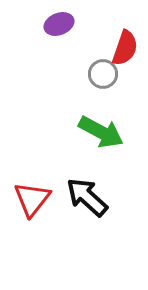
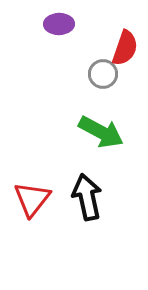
purple ellipse: rotated 20 degrees clockwise
black arrow: rotated 36 degrees clockwise
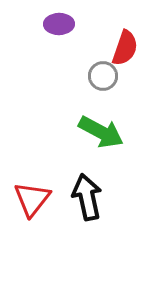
gray circle: moved 2 px down
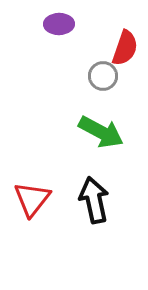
black arrow: moved 7 px right, 3 px down
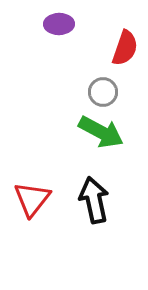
gray circle: moved 16 px down
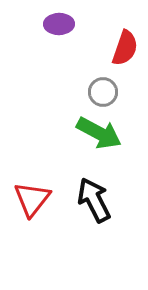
green arrow: moved 2 px left, 1 px down
black arrow: rotated 15 degrees counterclockwise
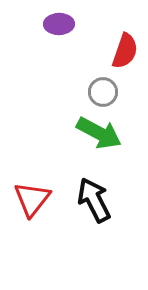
red semicircle: moved 3 px down
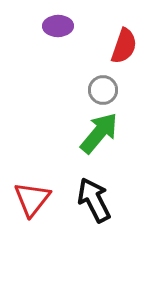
purple ellipse: moved 1 px left, 2 px down
red semicircle: moved 1 px left, 5 px up
gray circle: moved 2 px up
green arrow: rotated 78 degrees counterclockwise
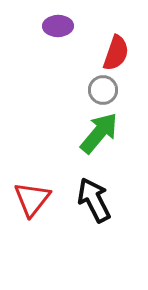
red semicircle: moved 8 px left, 7 px down
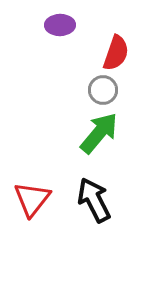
purple ellipse: moved 2 px right, 1 px up
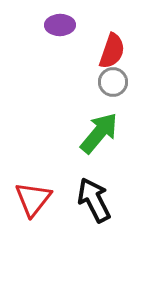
red semicircle: moved 4 px left, 2 px up
gray circle: moved 10 px right, 8 px up
red triangle: moved 1 px right
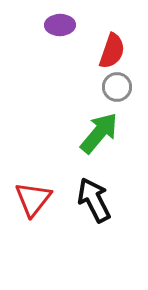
gray circle: moved 4 px right, 5 px down
